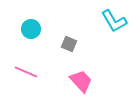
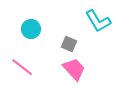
cyan L-shape: moved 16 px left
pink line: moved 4 px left, 5 px up; rotated 15 degrees clockwise
pink trapezoid: moved 7 px left, 12 px up
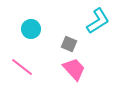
cyan L-shape: rotated 92 degrees counterclockwise
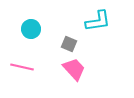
cyan L-shape: rotated 24 degrees clockwise
pink line: rotated 25 degrees counterclockwise
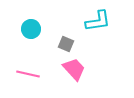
gray square: moved 3 px left
pink line: moved 6 px right, 7 px down
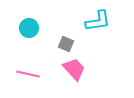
cyan circle: moved 2 px left, 1 px up
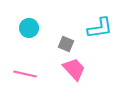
cyan L-shape: moved 2 px right, 7 px down
pink line: moved 3 px left
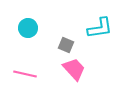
cyan circle: moved 1 px left
gray square: moved 1 px down
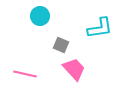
cyan circle: moved 12 px right, 12 px up
gray square: moved 5 px left
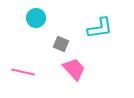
cyan circle: moved 4 px left, 2 px down
gray square: moved 1 px up
pink line: moved 2 px left, 2 px up
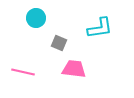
gray square: moved 2 px left, 1 px up
pink trapezoid: rotated 40 degrees counterclockwise
